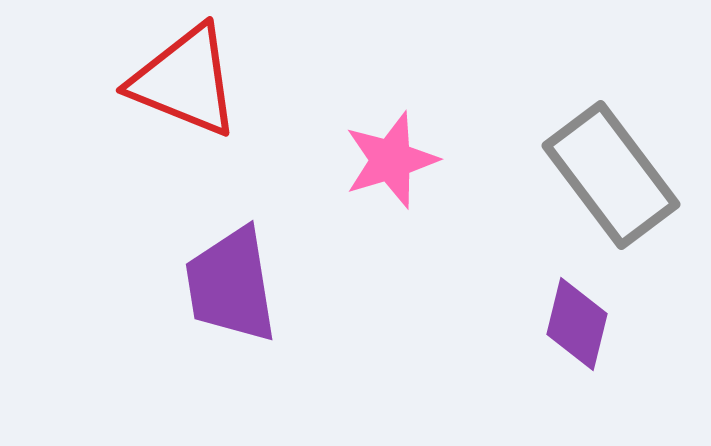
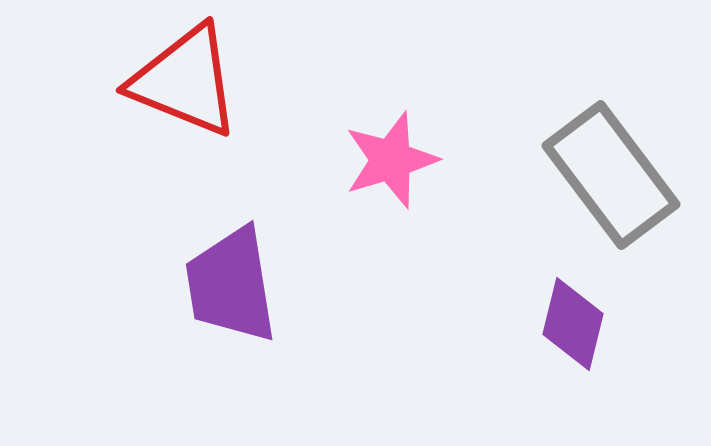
purple diamond: moved 4 px left
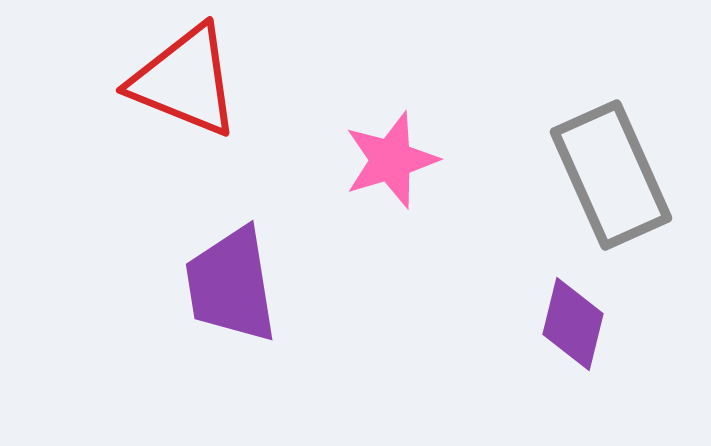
gray rectangle: rotated 13 degrees clockwise
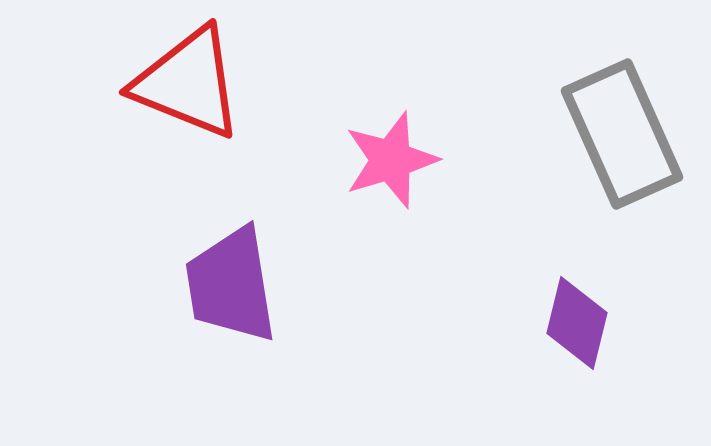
red triangle: moved 3 px right, 2 px down
gray rectangle: moved 11 px right, 41 px up
purple diamond: moved 4 px right, 1 px up
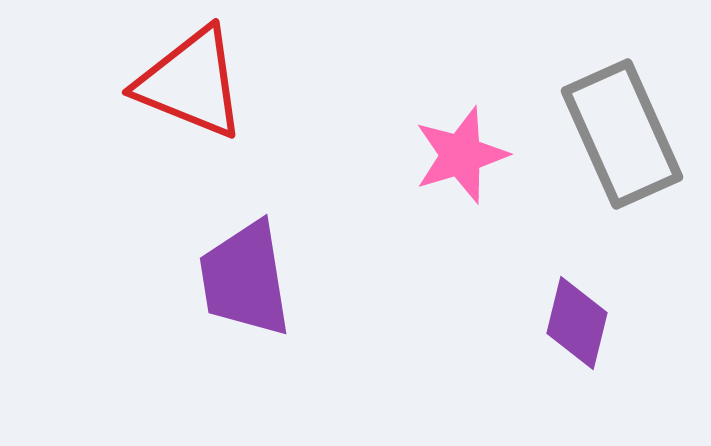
red triangle: moved 3 px right
pink star: moved 70 px right, 5 px up
purple trapezoid: moved 14 px right, 6 px up
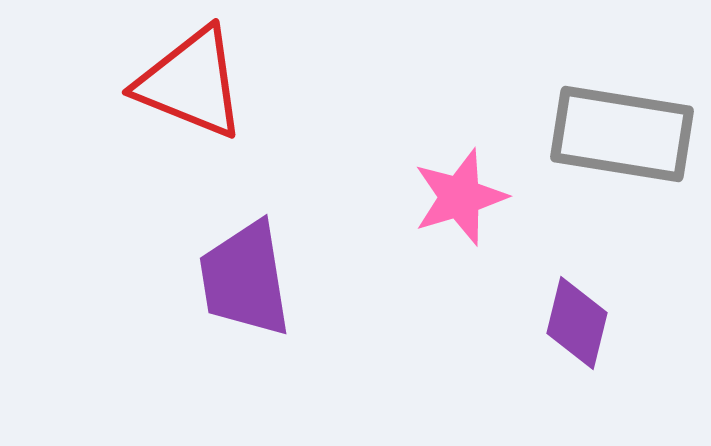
gray rectangle: rotated 57 degrees counterclockwise
pink star: moved 1 px left, 42 px down
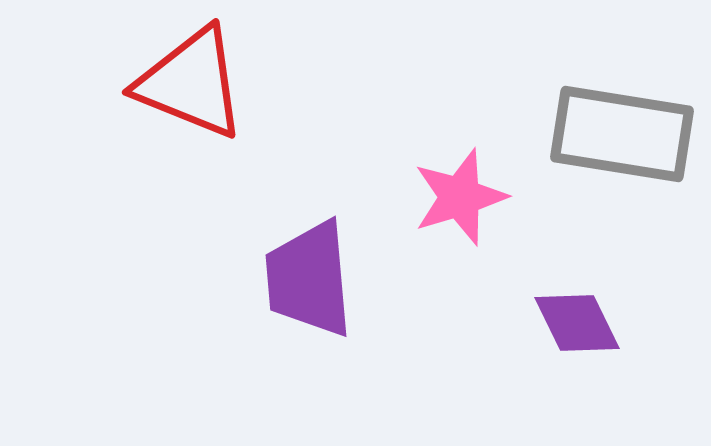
purple trapezoid: moved 64 px right; rotated 4 degrees clockwise
purple diamond: rotated 40 degrees counterclockwise
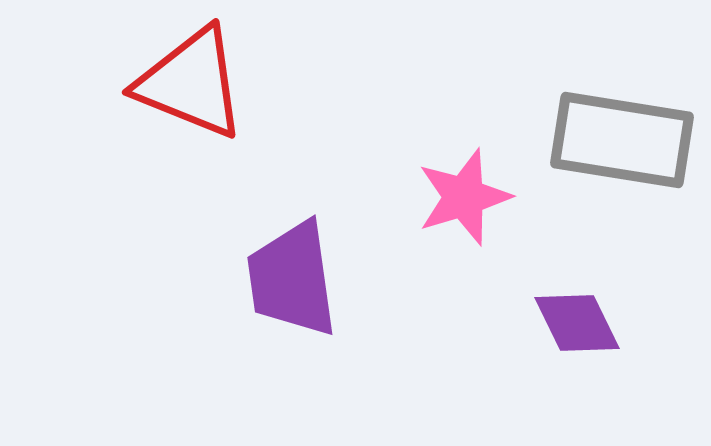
gray rectangle: moved 6 px down
pink star: moved 4 px right
purple trapezoid: moved 17 px left; rotated 3 degrees counterclockwise
